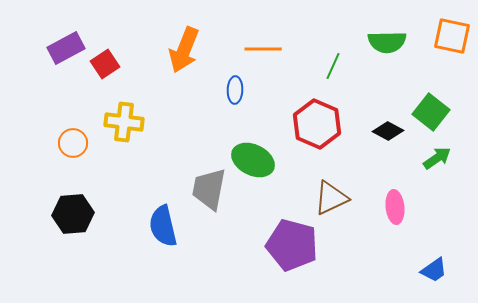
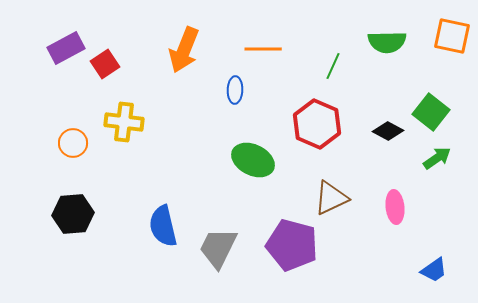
gray trapezoid: moved 9 px right, 59 px down; rotated 15 degrees clockwise
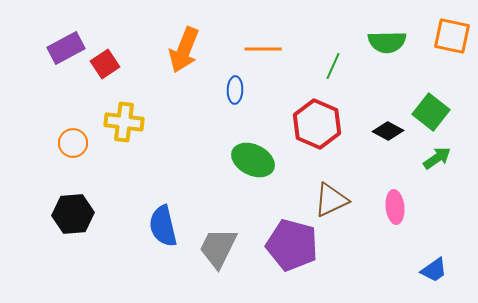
brown triangle: moved 2 px down
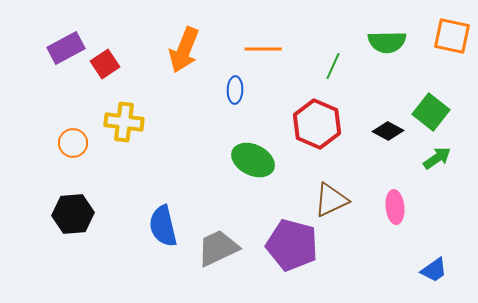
gray trapezoid: rotated 39 degrees clockwise
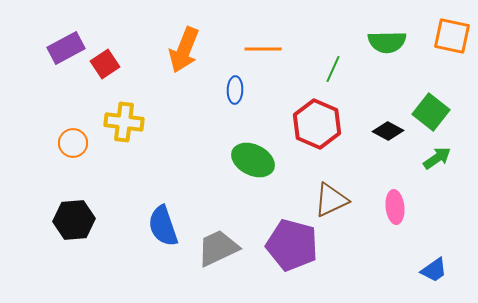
green line: moved 3 px down
black hexagon: moved 1 px right, 6 px down
blue semicircle: rotated 6 degrees counterclockwise
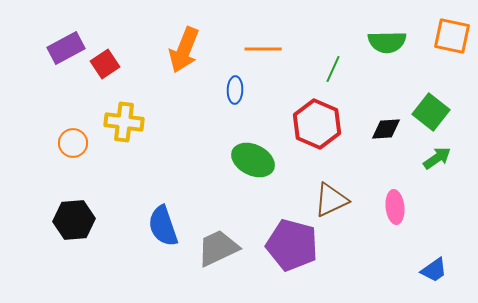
black diamond: moved 2 px left, 2 px up; rotated 32 degrees counterclockwise
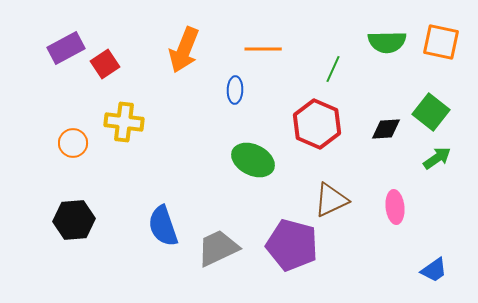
orange square: moved 11 px left, 6 px down
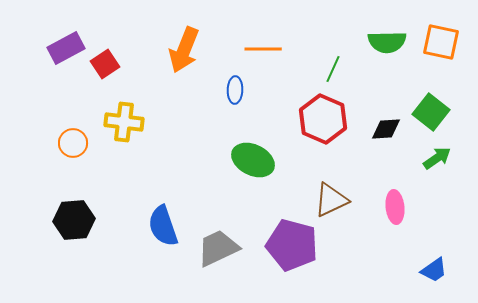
red hexagon: moved 6 px right, 5 px up
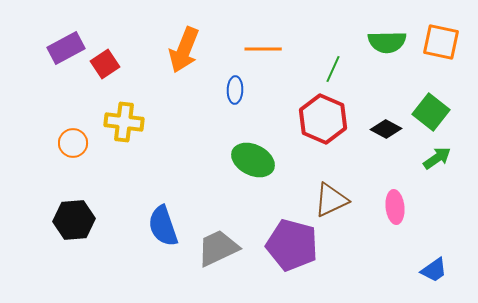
black diamond: rotated 32 degrees clockwise
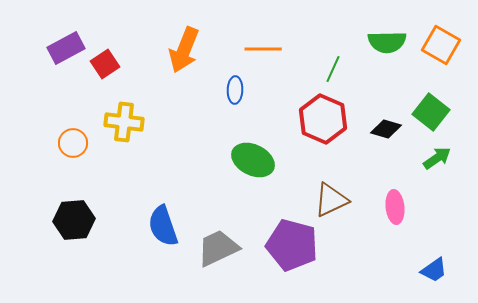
orange square: moved 3 px down; rotated 18 degrees clockwise
black diamond: rotated 12 degrees counterclockwise
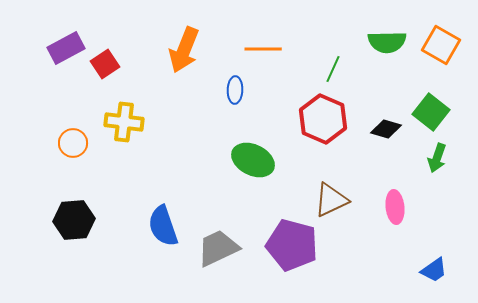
green arrow: rotated 144 degrees clockwise
